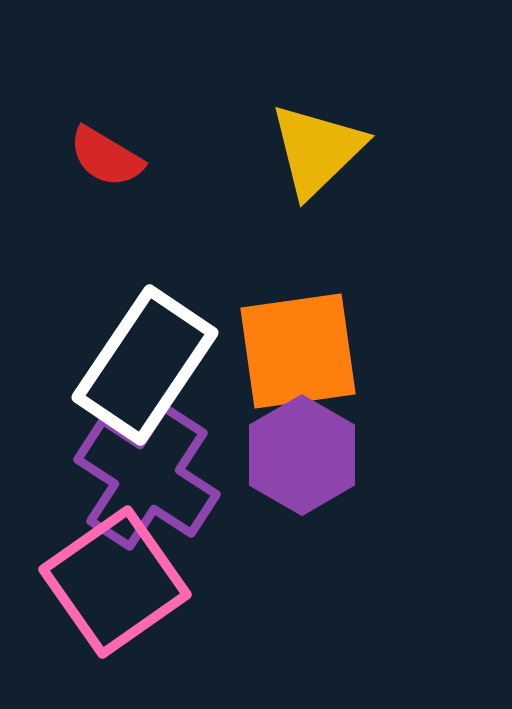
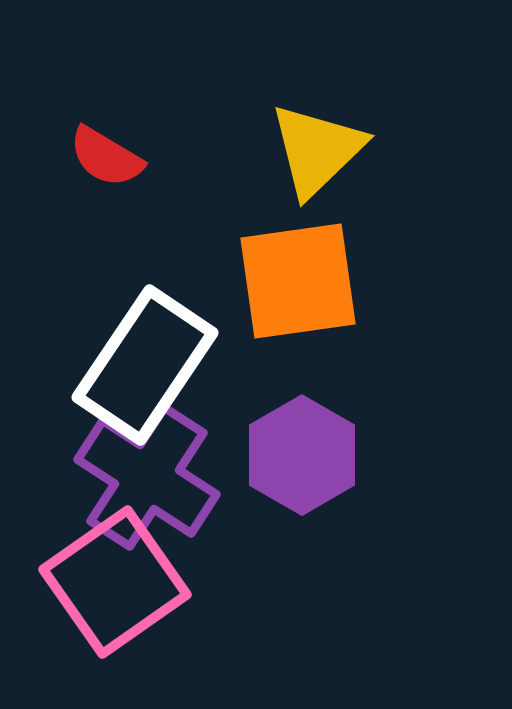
orange square: moved 70 px up
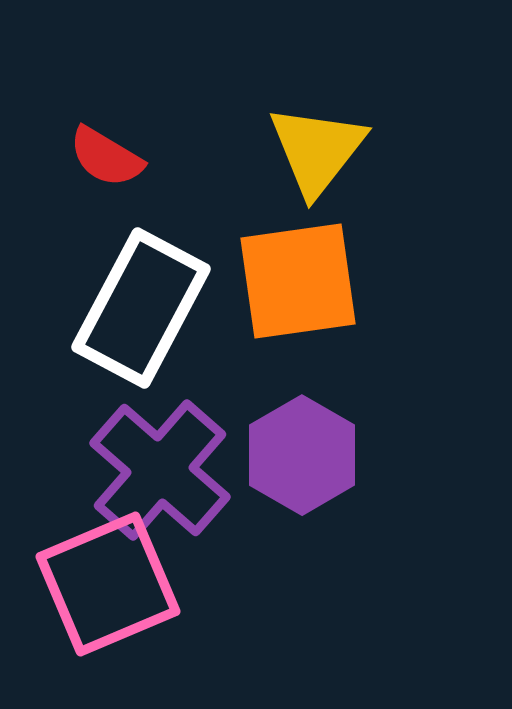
yellow triangle: rotated 8 degrees counterclockwise
white rectangle: moved 4 px left, 57 px up; rotated 6 degrees counterclockwise
purple cross: moved 13 px right, 7 px up; rotated 8 degrees clockwise
pink square: moved 7 px left, 2 px down; rotated 12 degrees clockwise
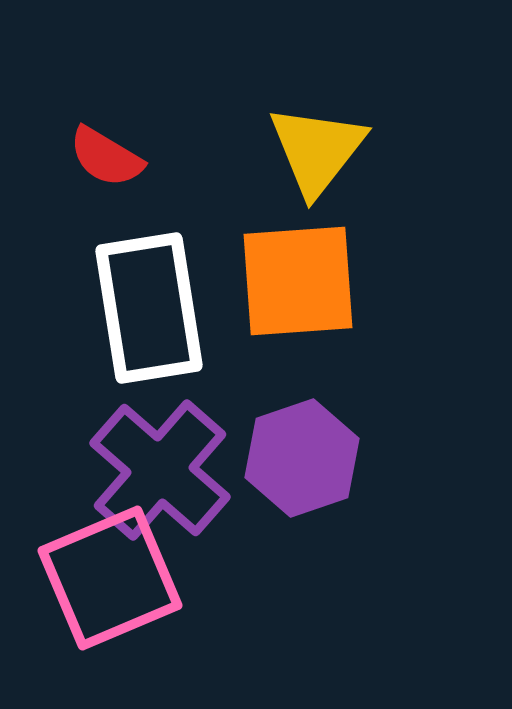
orange square: rotated 4 degrees clockwise
white rectangle: moved 8 px right; rotated 37 degrees counterclockwise
purple hexagon: moved 3 px down; rotated 11 degrees clockwise
pink square: moved 2 px right, 6 px up
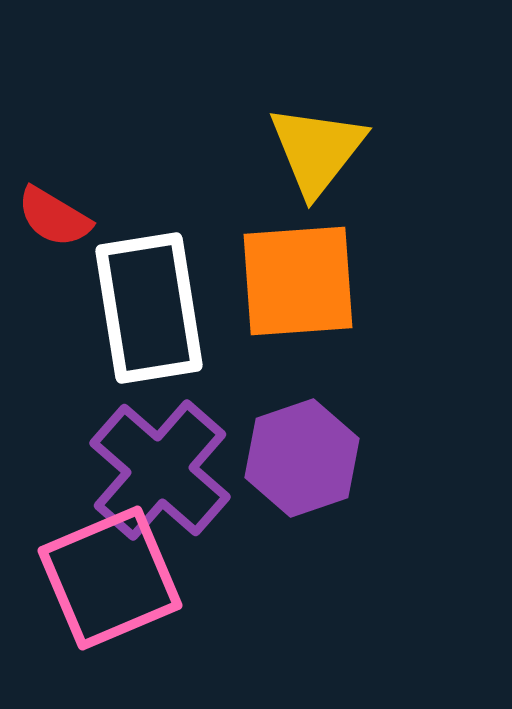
red semicircle: moved 52 px left, 60 px down
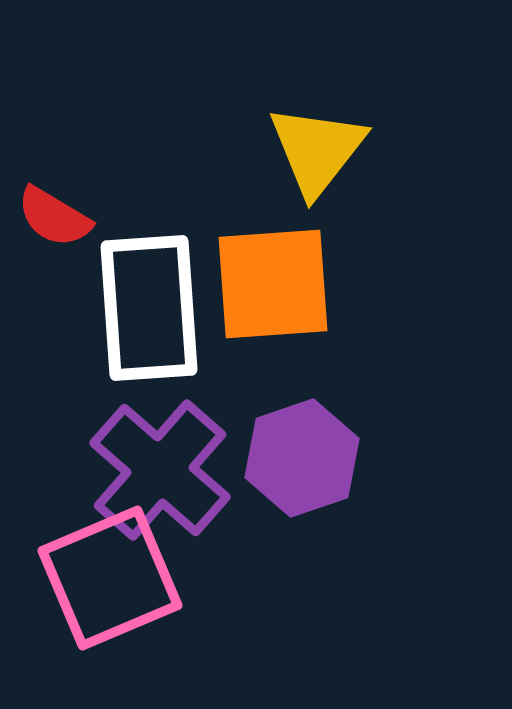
orange square: moved 25 px left, 3 px down
white rectangle: rotated 5 degrees clockwise
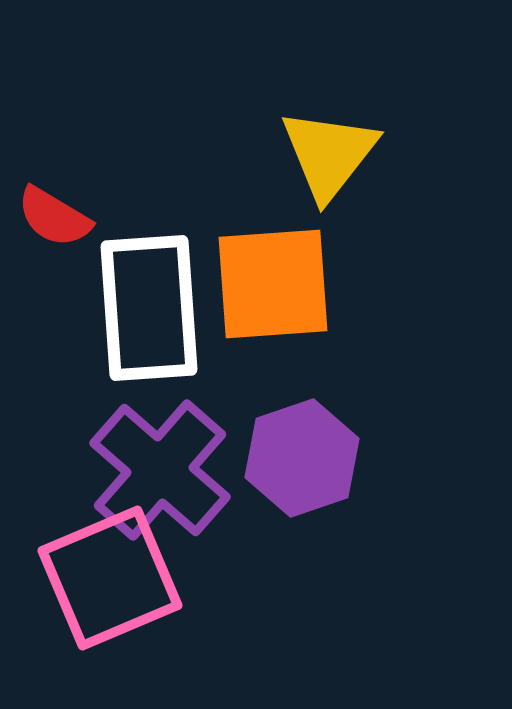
yellow triangle: moved 12 px right, 4 px down
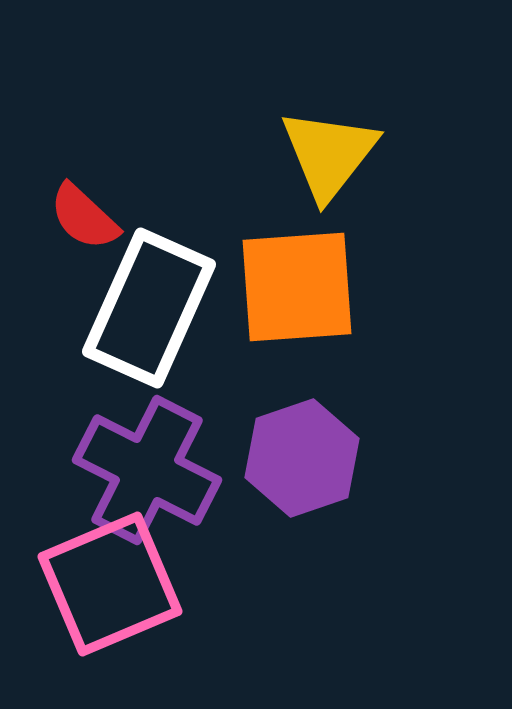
red semicircle: moved 30 px right; rotated 12 degrees clockwise
orange square: moved 24 px right, 3 px down
white rectangle: rotated 28 degrees clockwise
purple cross: moved 13 px left; rotated 14 degrees counterclockwise
pink square: moved 6 px down
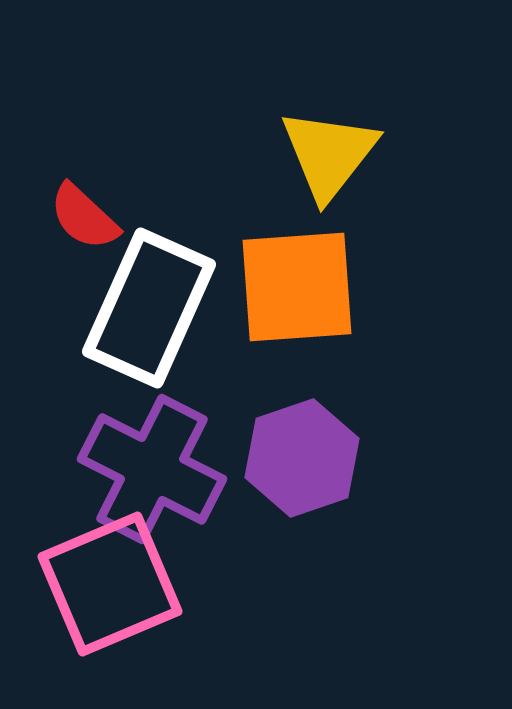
purple cross: moved 5 px right, 1 px up
